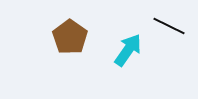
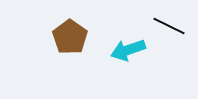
cyan arrow: rotated 144 degrees counterclockwise
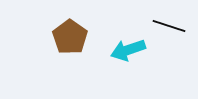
black line: rotated 8 degrees counterclockwise
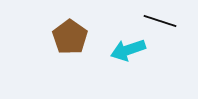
black line: moved 9 px left, 5 px up
